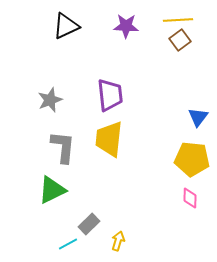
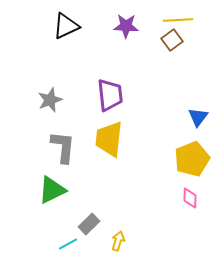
brown square: moved 8 px left
yellow pentagon: rotated 28 degrees counterclockwise
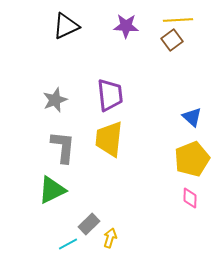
gray star: moved 5 px right
blue triangle: moved 6 px left; rotated 25 degrees counterclockwise
yellow arrow: moved 8 px left, 3 px up
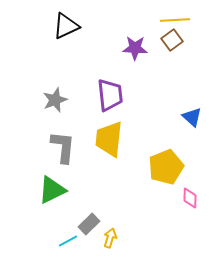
yellow line: moved 3 px left
purple star: moved 9 px right, 22 px down
yellow pentagon: moved 26 px left, 8 px down
cyan line: moved 3 px up
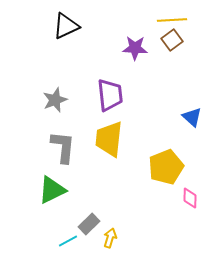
yellow line: moved 3 px left
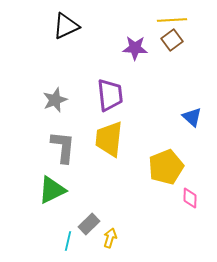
cyan line: rotated 48 degrees counterclockwise
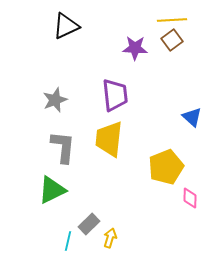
purple trapezoid: moved 5 px right
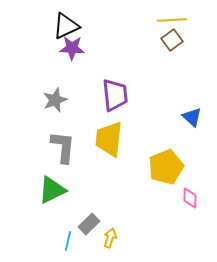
purple star: moved 63 px left
